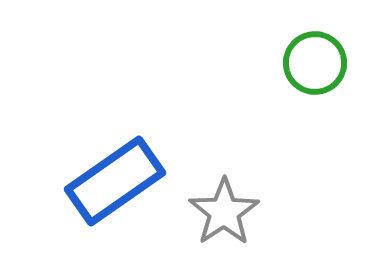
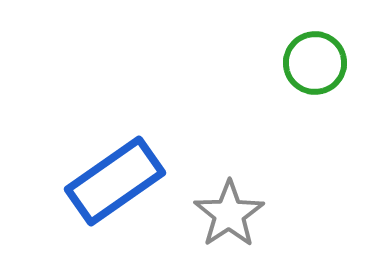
gray star: moved 5 px right, 2 px down
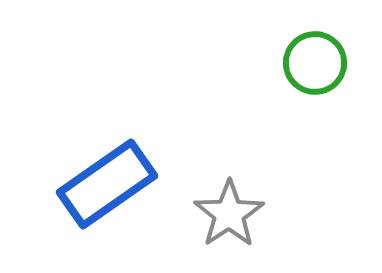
blue rectangle: moved 8 px left, 3 px down
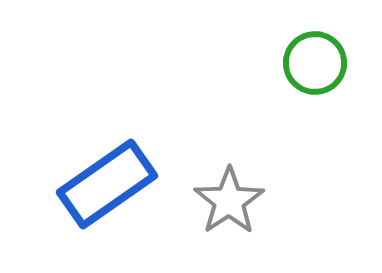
gray star: moved 13 px up
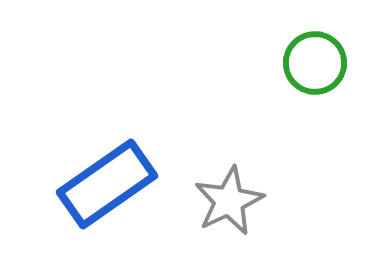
gray star: rotated 8 degrees clockwise
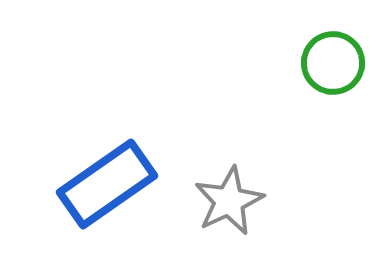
green circle: moved 18 px right
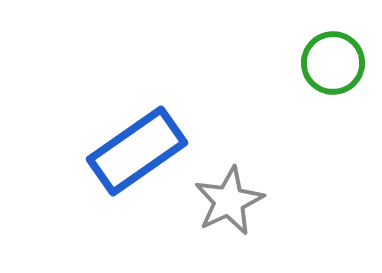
blue rectangle: moved 30 px right, 33 px up
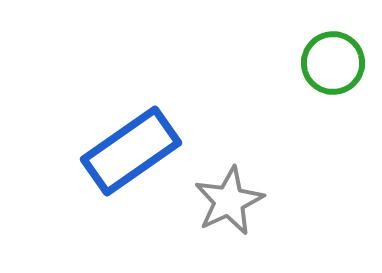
blue rectangle: moved 6 px left
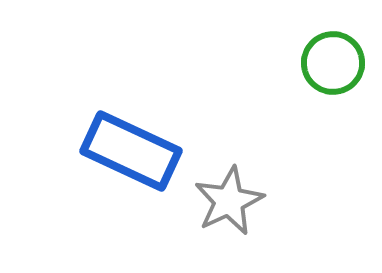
blue rectangle: rotated 60 degrees clockwise
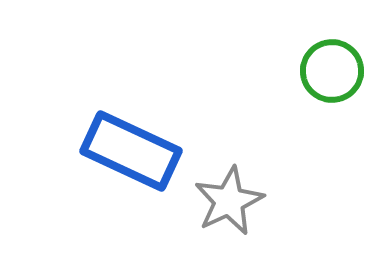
green circle: moved 1 px left, 8 px down
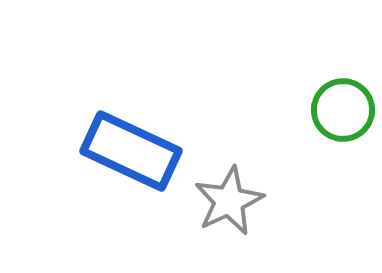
green circle: moved 11 px right, 39 px down
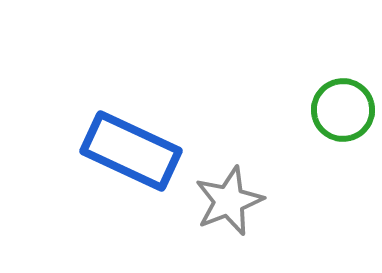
gray star: rotated 4 degrees clockwise
